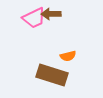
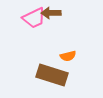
brown arrow: moved 1 px up
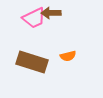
brown rectangle: moved 20 px left, 13 px up
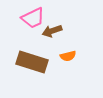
brown arrow: moved 1 px right, 18 px down; rotated 18 degrees counterclockwise
pink trapezoid: moved 1 px left
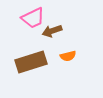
brown rectangle: moved 1 px left; rotated 36 degrees counterclockwise
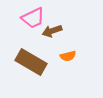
brown rectangle: rotated 48 degrees clockwise
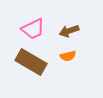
pink trapezoid: moved 11 px down
brown arrow: moved 17 px right
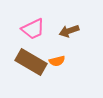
orange semicircle: moved 11 px left, 5 px down
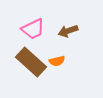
brown arrow: moved 1 px left
brown rectangle: rotated 12 degrees clockwise
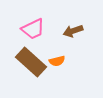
brown arrow: moved 5 px right
